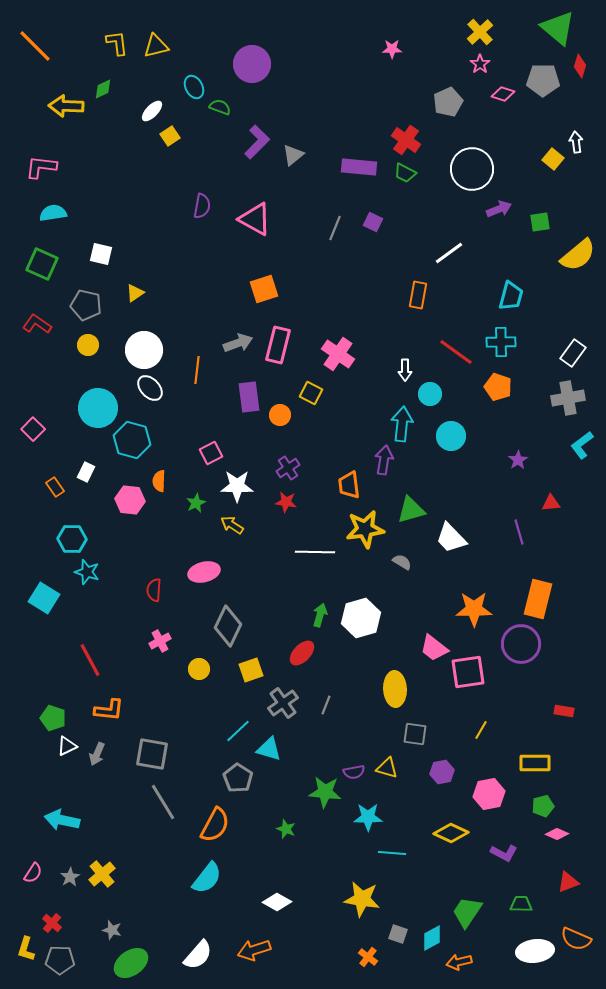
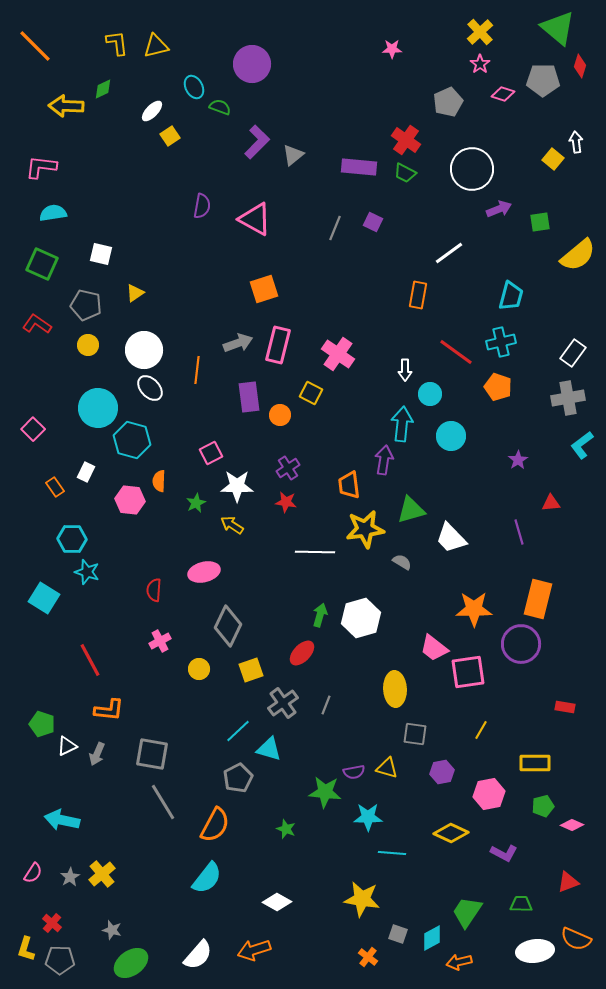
cyan cross at (501, 342): rotated 12 degrees counterclockwise
red rectangle at (564, 711): moved 1 px right, 4 px up
green pentagon at (53, 718): moved 11 px left, 6 px down
gray pentagon at (238, 778): rotated 12 degrees clockwise
pink diamond at (557, 834): moved 15 px right, 9 px up
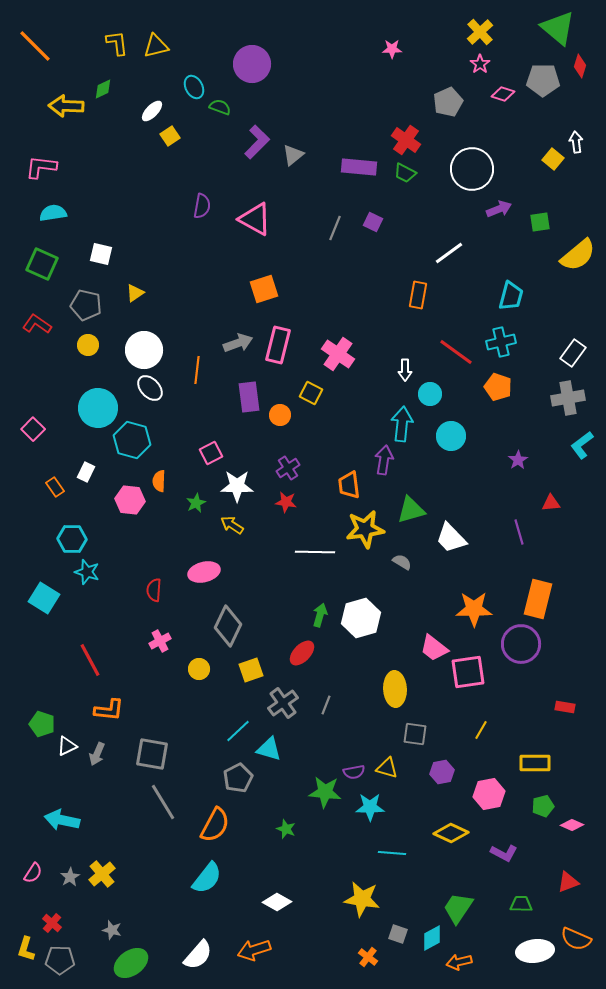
cyan star at (368, 817): moved 2 px right, 10 px up
green trapezoid at (467, 912): moved 9 px left, 4 px up
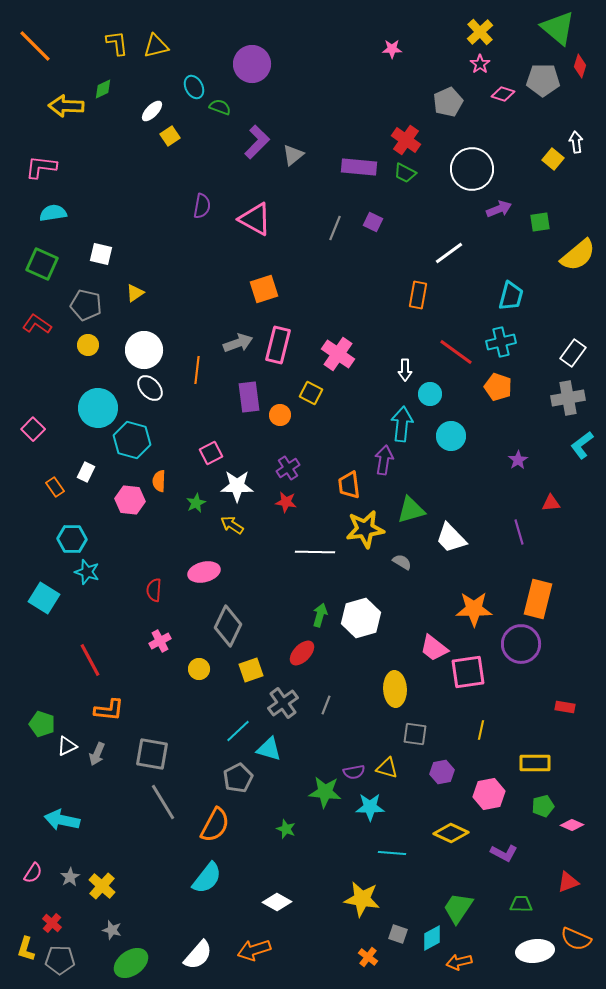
yellow line at (481, 730): rotated 18 degrees counterclockwise
yellow cross at (102, 874): moved 12 px down; rotated 8 degrees counterclockwise
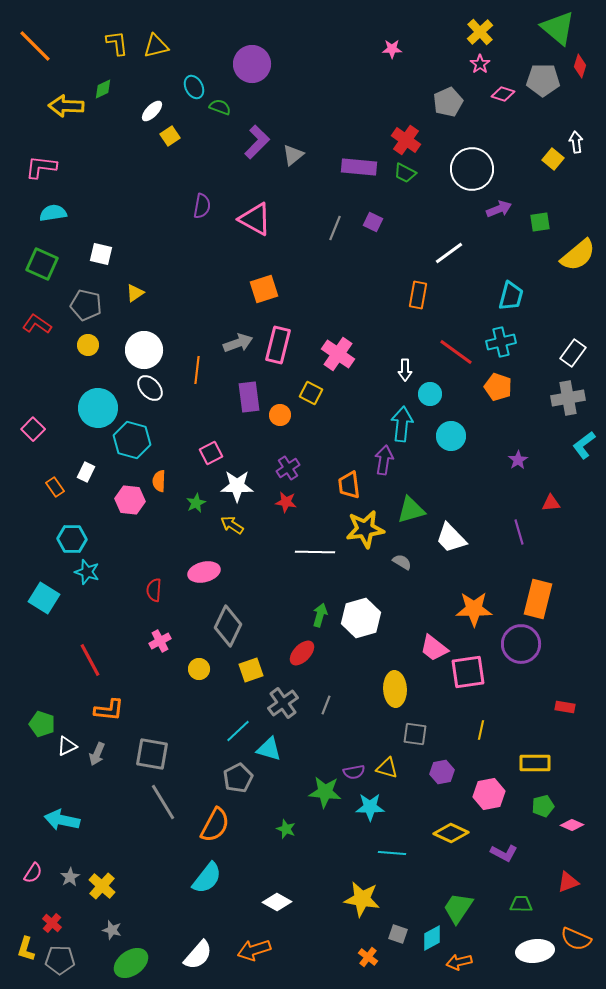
cyan L-shape at (582, 445): moved 2 px right
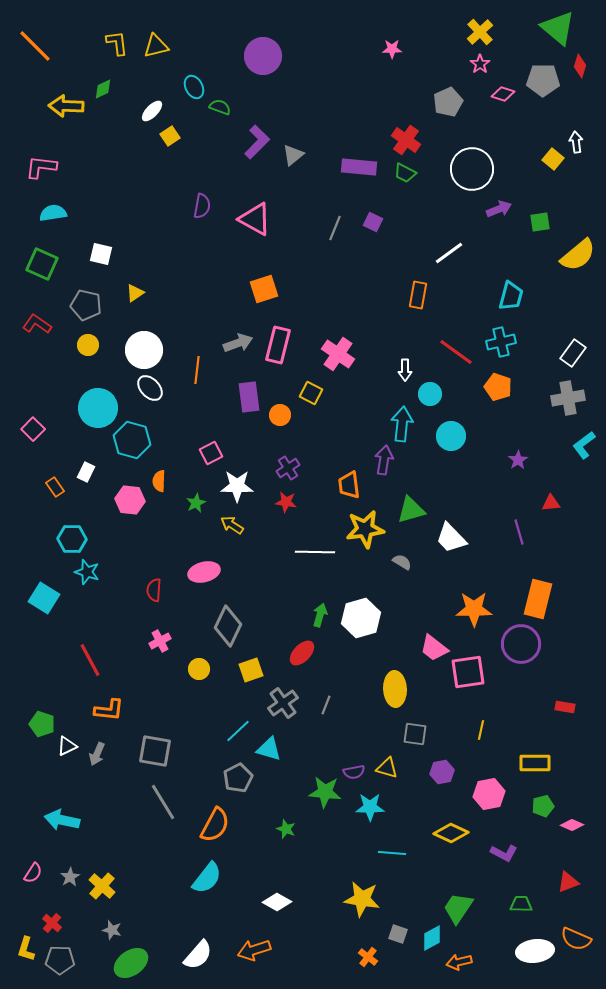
purple circle at (252, 64): moved 11 px right, 8 px up
gray square at (152, 754): moved 3 px right, 3 px up
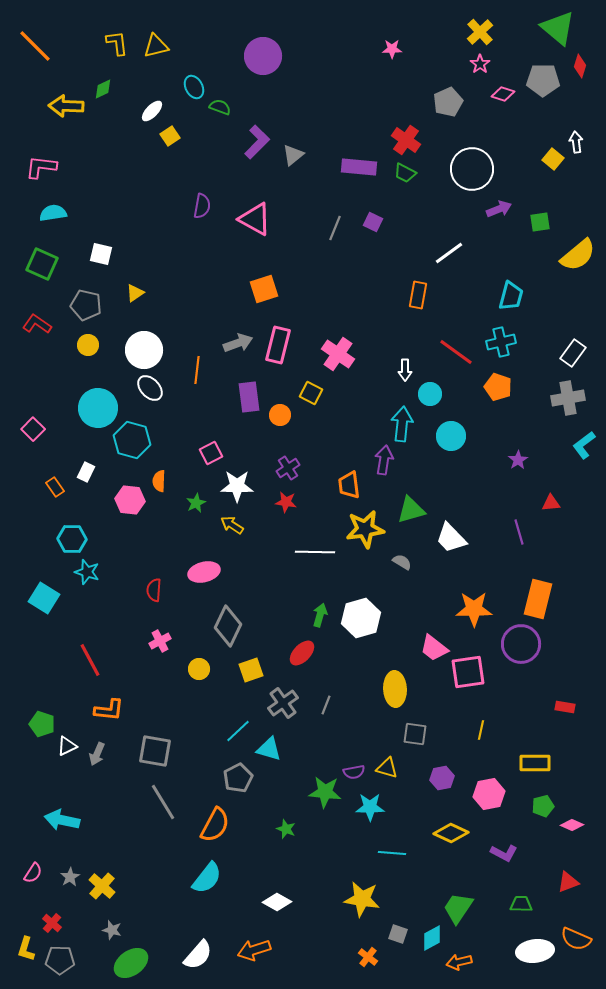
purple hexagon at (442, 772): moved 6 px down
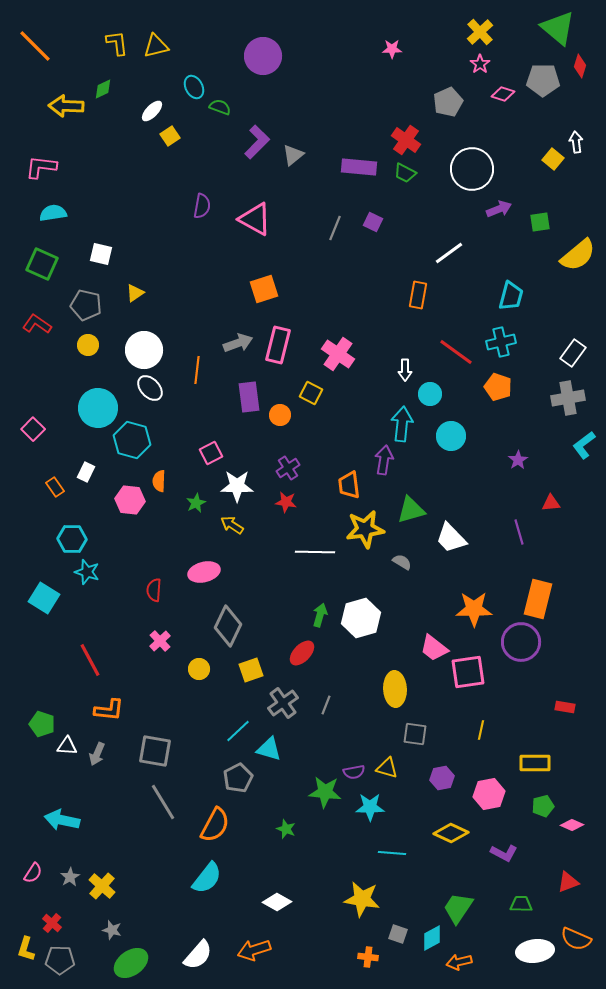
pink cross at (160, 641): rotated 15 degrees counterclockwise
purple circle at (521, 644): moved 2 px up
white triangle at (67, 746): rotated 30 degrees clockwise
orange cross at (368, 957): rotated 30 degrees counterclockwise
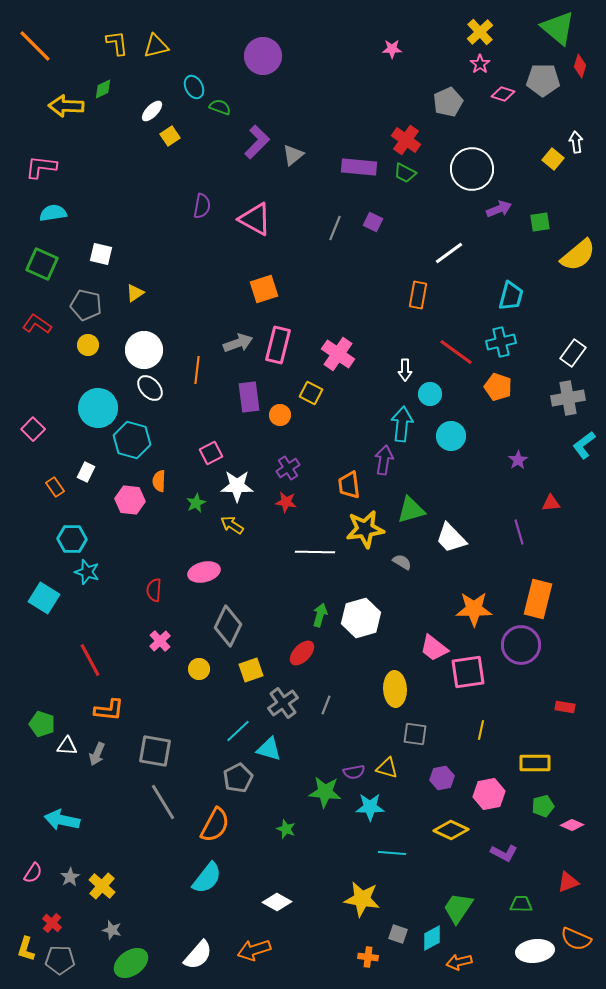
purple circle at (521, 642): moved 3 px down
yellow diamond at (451, 833): moved 3 px up
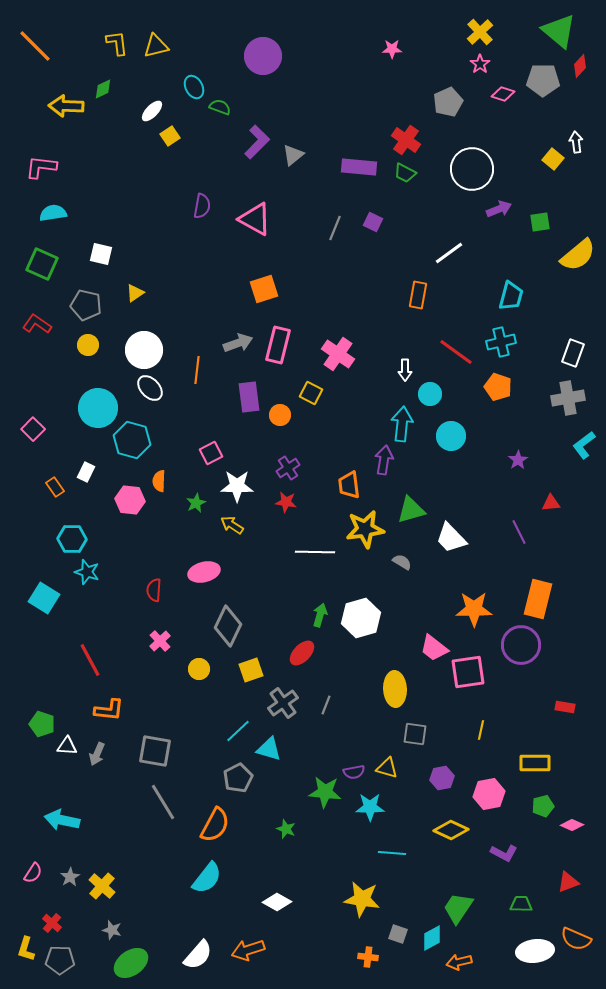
green triangle at (558, 28): moved 1 px right, 3 px down
red diamond at (580, 66): rotated 25 degrees clockwise
white rectangle at (573, 353): rotated 16 degrees counterclockwise
purple line at (519, 532): rotated 10 degrees counterclockwise
orange arrow at (254, 950): moved 6 px left
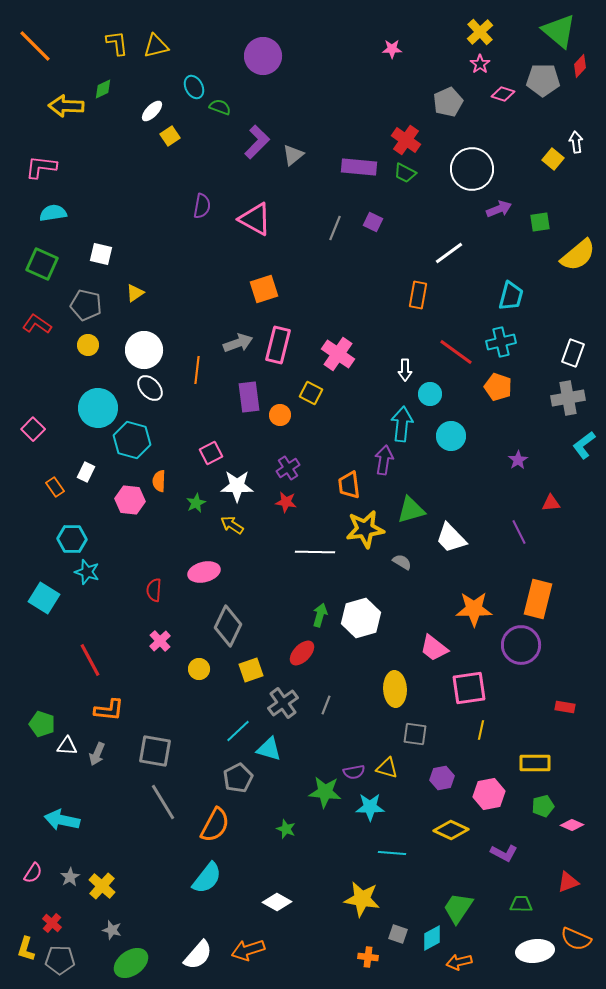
pink square at (468, 672): moved 1 px right, 16 px down
